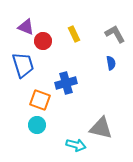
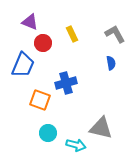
purple triangle: moved 4 px right, 5 px up
yellow rectangle: moved 2 px left
red circle: moved 2 px down
blue trapezoid: rotated 40 degrees clockwise
cyan circle: moved 11 px right, 8 px down
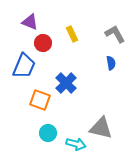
blue trapezoid: moved 1 px right, 1 px down
blue cross: rotated 30 degrees counterclockwise
cyan arrow: moved 1 px up
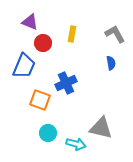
yellow rectangle: rotated 35 degrees clockwise
blue cross: rotated 20 degrees clockwise
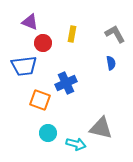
blue trapezoid: rotated 60 degrees clockwise
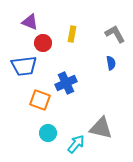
cyan arrow: rotated 66 degrees counterclockwise
